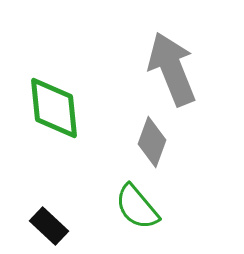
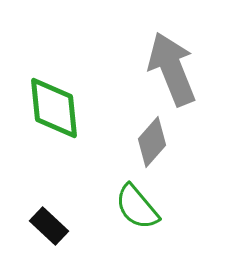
gray diamond: rotated 21 degrees clockwise
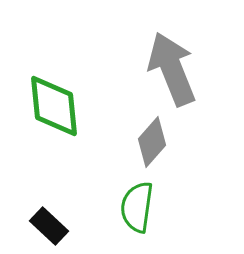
green diamond: moved 2 px up
green semicircle: rotated 48 degrees clockwise
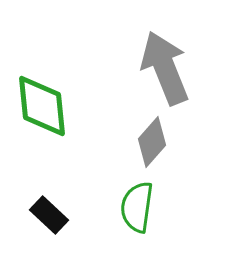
gray arrow: moved 7 px left, 1 px up
green diamond: moved 12 px left
black rectangle: moved 11 px up
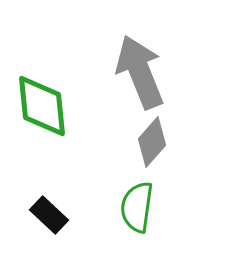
gray arrow: moved 25 px left, 4 px down
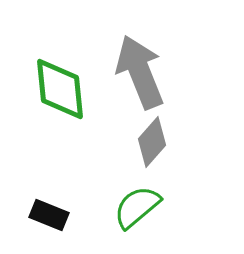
green diamond: moved 18 px right, 17 px up
green semicircle: rotated 42 degrees clockwise
black rectangle: rotated 21 degrees counterclockwise
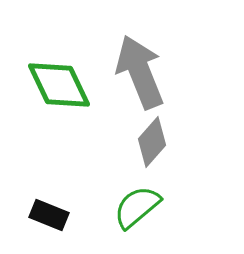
green diamond: moved 1 px left, 4 px up; rotated 20 degrees counterclockwise
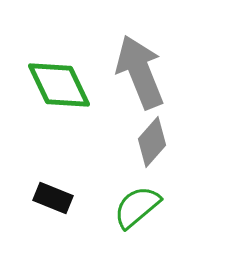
black rectangle: moved 4 px right, 17 px up
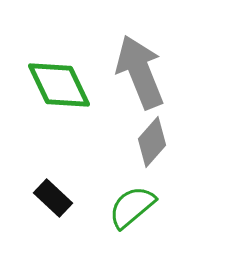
black rectangle: rotated 21 degrees clockwise
green semicircle: moved 5 px left
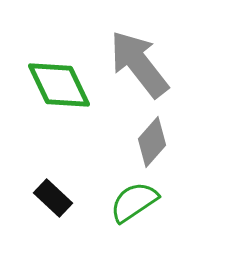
gray arrow: moved 1 px left, 8 px up; rotated 16 degrees counterclockwise
green semicircle: moved 2 px right, 5 px up; rotated 6 degrees clockwise
